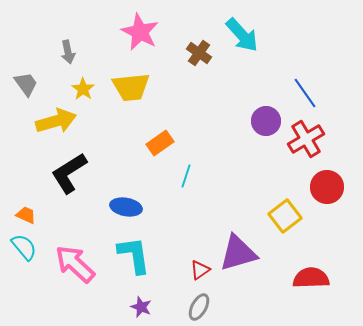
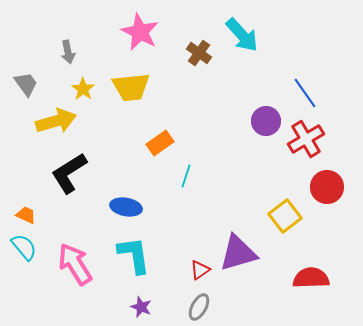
pink arrow: rotated 15 degrees clockwise
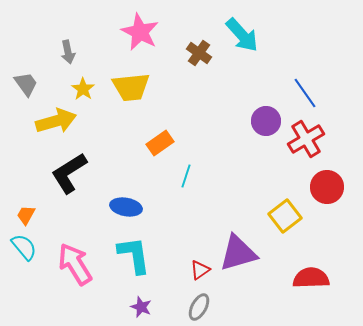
orange trapezoid: rotated 85 degrees counterclockwise
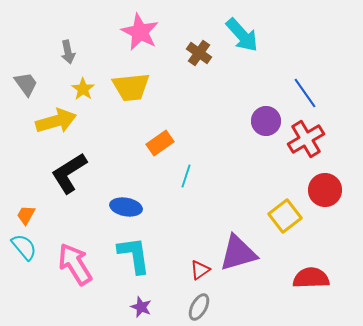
red circle: moved 2 px left, 3 px down
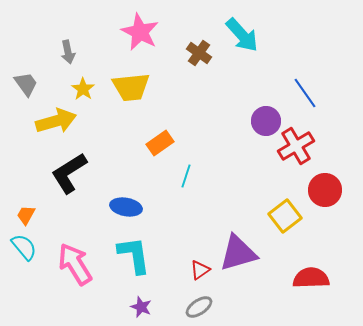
red cross: moved 10 px left, 7 px down
gray ellipse: rotated 28 degrees clockwise
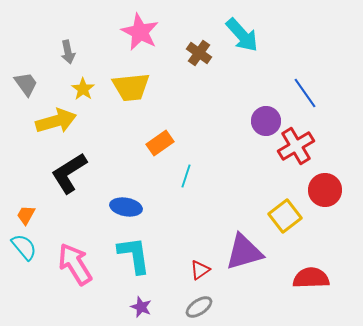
purple triangle: moved 6 px right, 1 px up
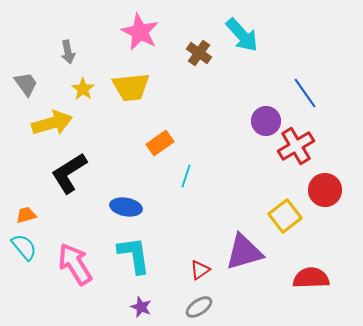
yellow arrow: moved 4 px left, 2 px down
orange trapezoid: rotated 45 degrees clockwise
